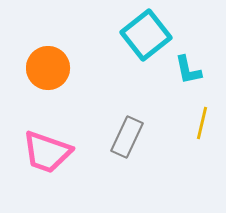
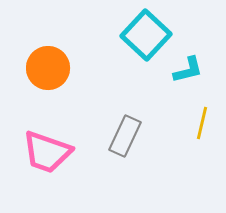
cyan square: rotated 9 degrees counterclockwise
cyan L-shape: rotated 92 degrees counterclockwise
gray rectangle: moved 2 px left, 1 px up
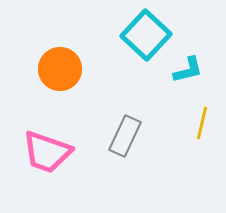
orange circle: moved 12 px right, 1 px down
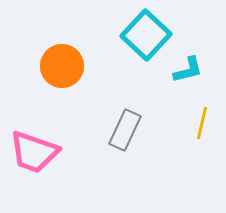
orange circle: moved 2 px right, 3 px up
gray rectangle: moved 6 px up
pink trapezoid: moved 13 px left
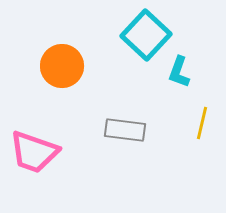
cyan L-shape: moved 9 px left, 2 px down; rotated 124 degrees clockwise
gray rectangle: rotated 72 degrees clockwise
